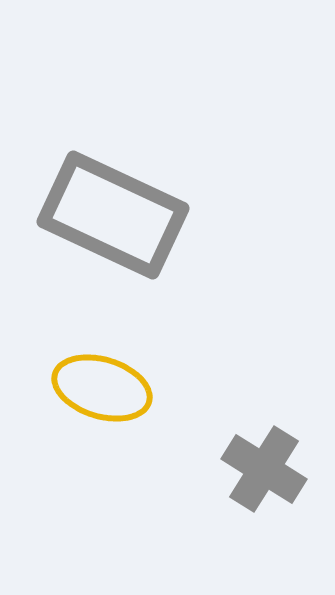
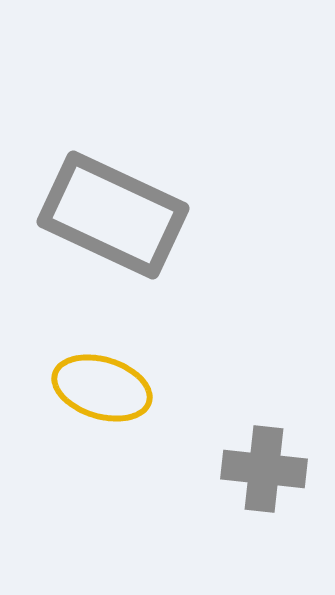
gray cross: rotated 26 degrees counterclockwise
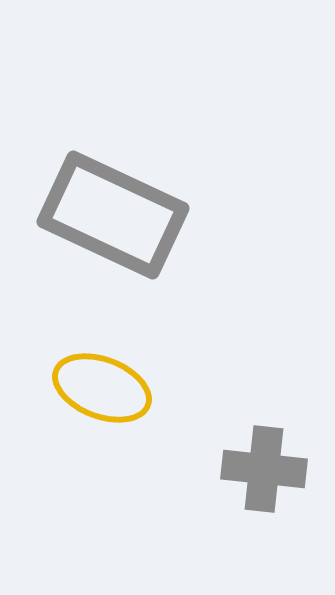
yellow ellipse: rotated 4 degrees clockwise
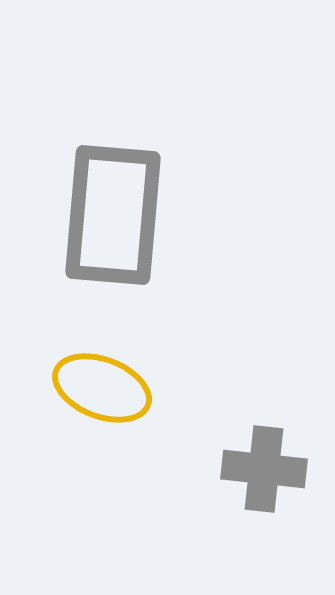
gray rectangle: rotated 70 degrees clockwise
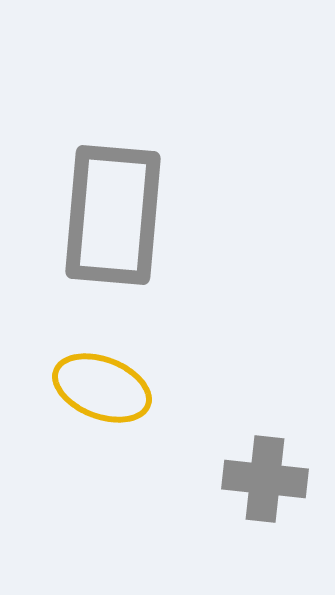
gray cross: moved 1 px right, 10 px down
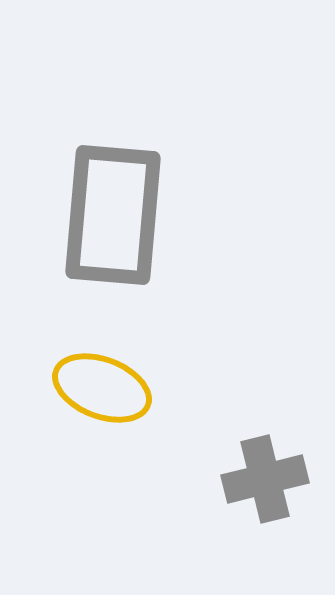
gray cross: rotated 20 degrees counterclockwise
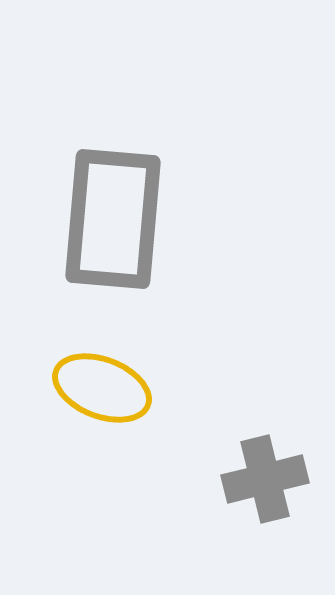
gray rectangle: moved 4 px down
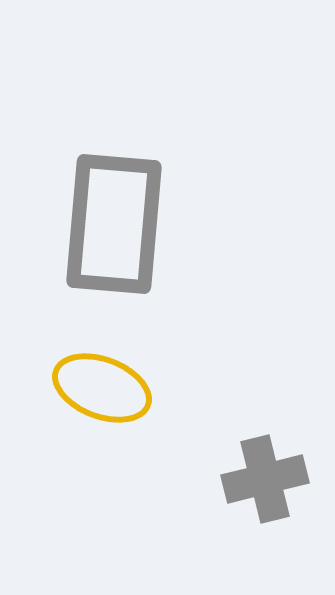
gray rectangle: moved 1 px right, 5 px down
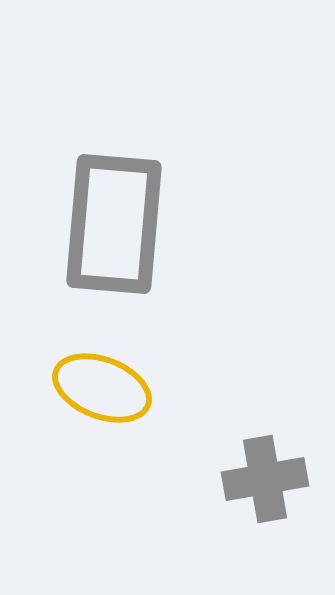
gray cross: rotated 4 degrees clockwise
